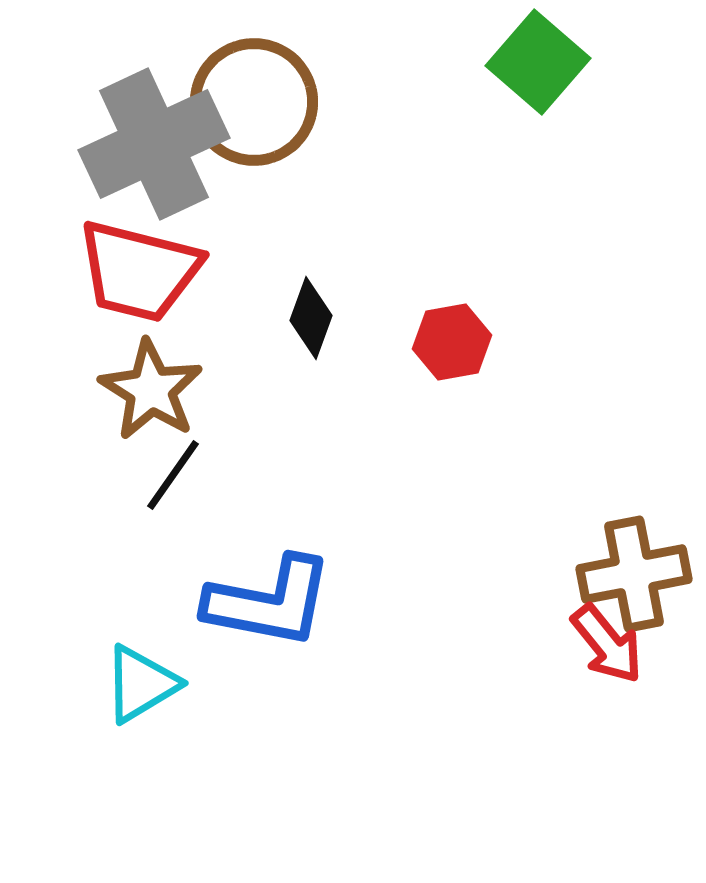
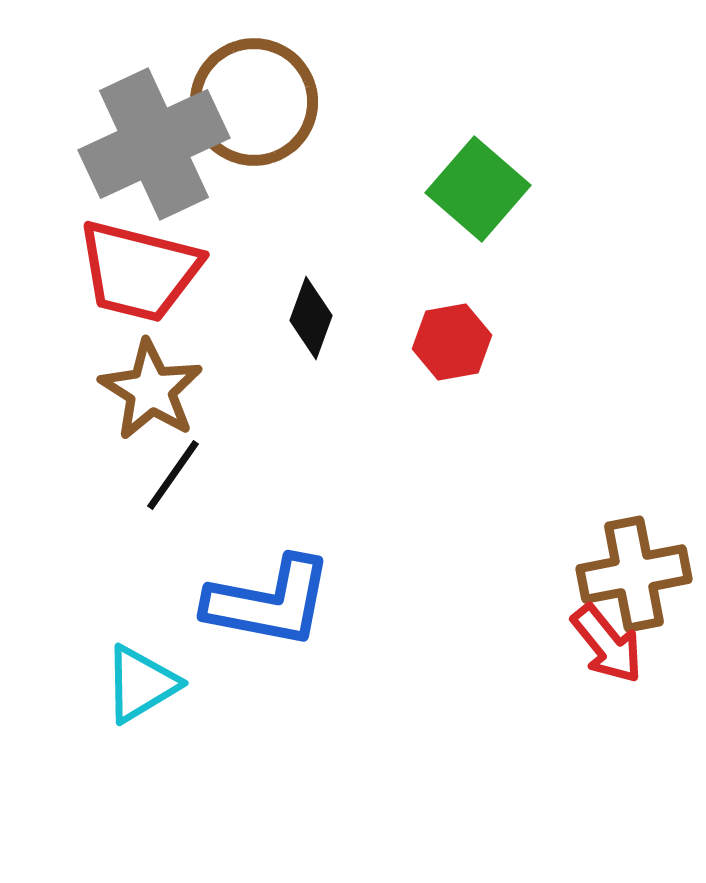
green square: moved 60 px left, 127 px down
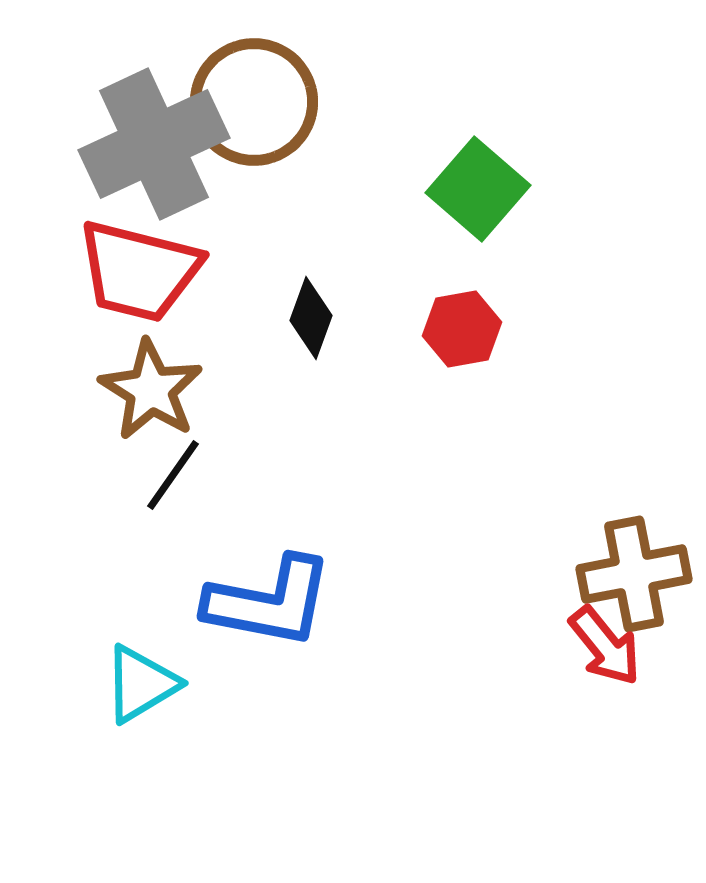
red hexagon: moved 10 px right, 13 px up
red arrow: moved 2 px left, 2 px down
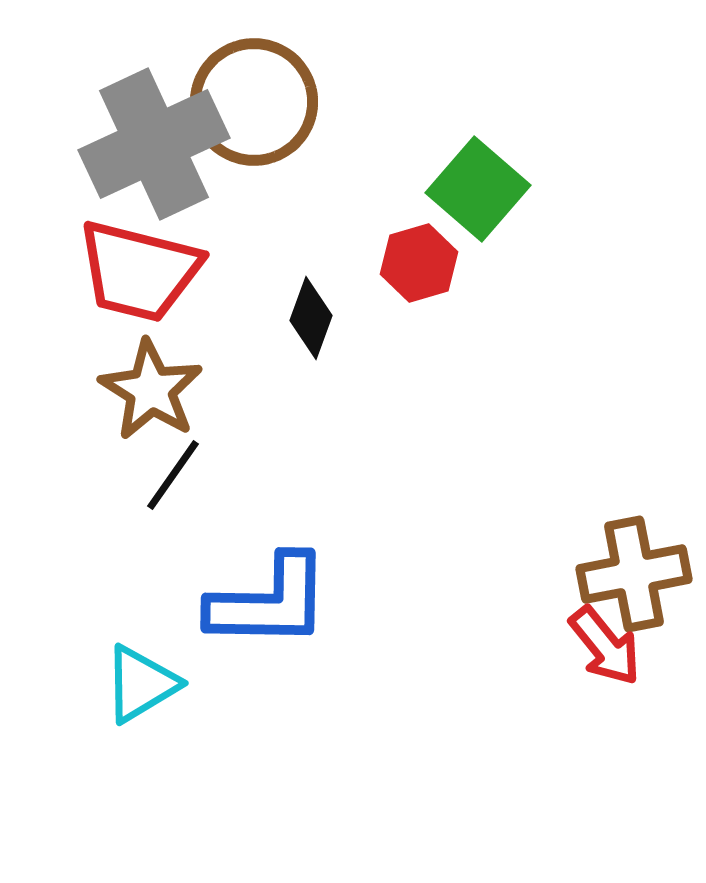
red hexagon: moved 43 px left, 66 px up; rotated 6 degrees counterclockwise
blue L-shape: rotated 10 degrees counterclockwise
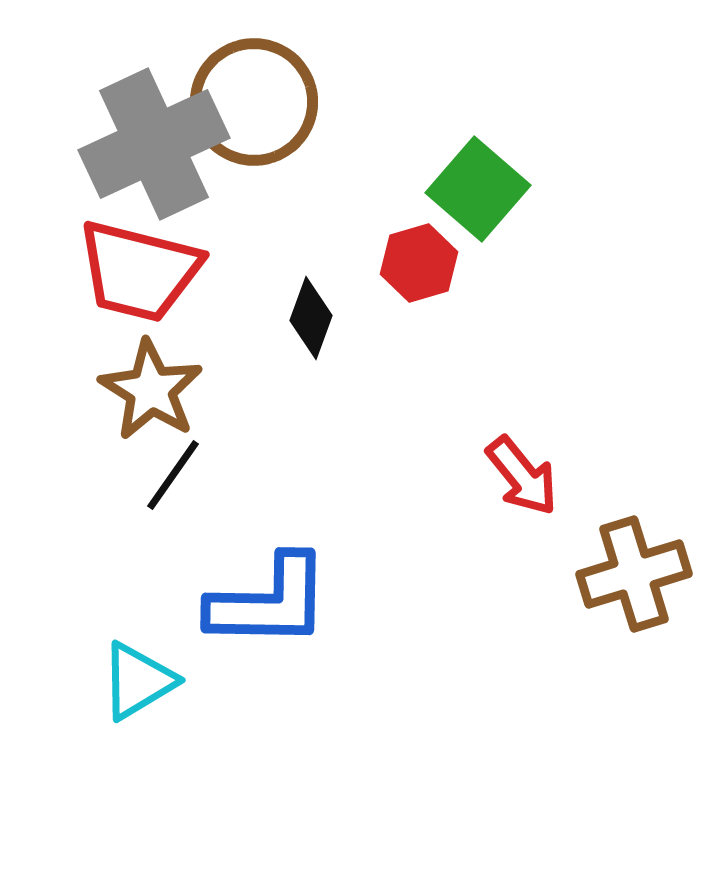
brown cross: rotated 6 degrees counterclockwise
red arrow: moved 83 px left, 170 px up
cyan triangle: moved 3 px left, 3 px up
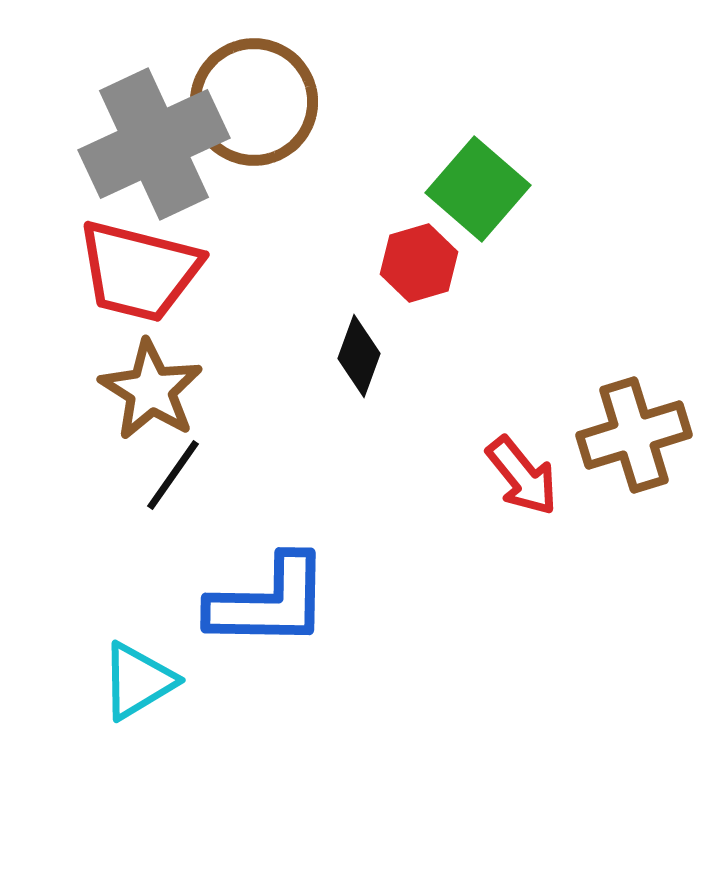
black diamond: moved 48 px right, 38 px down
brown cross: moved 139 px up
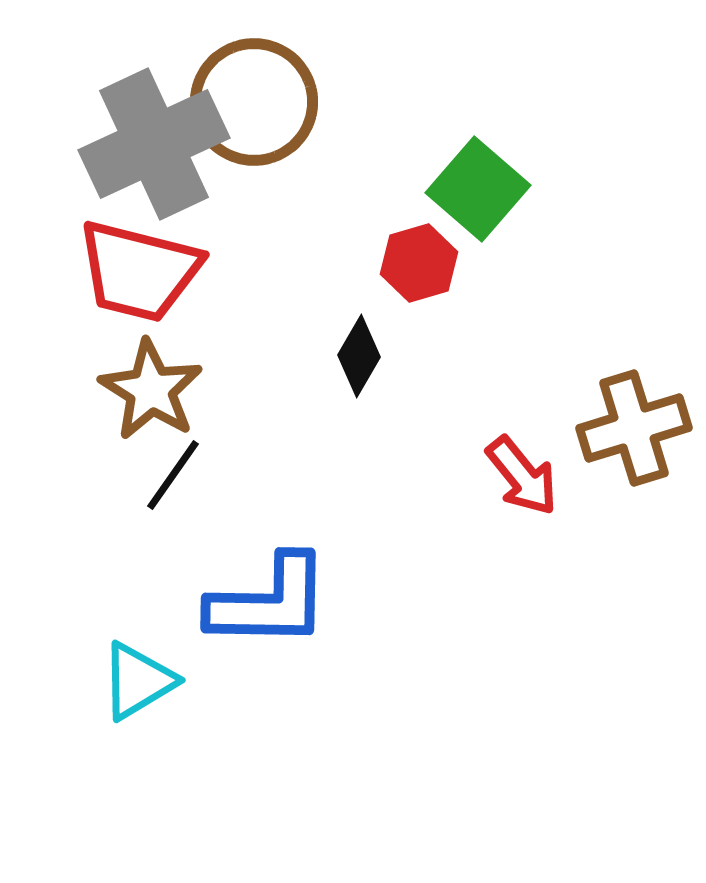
black diamond: rotated 10 degrees clockwise
brown cross: moved 7 px up
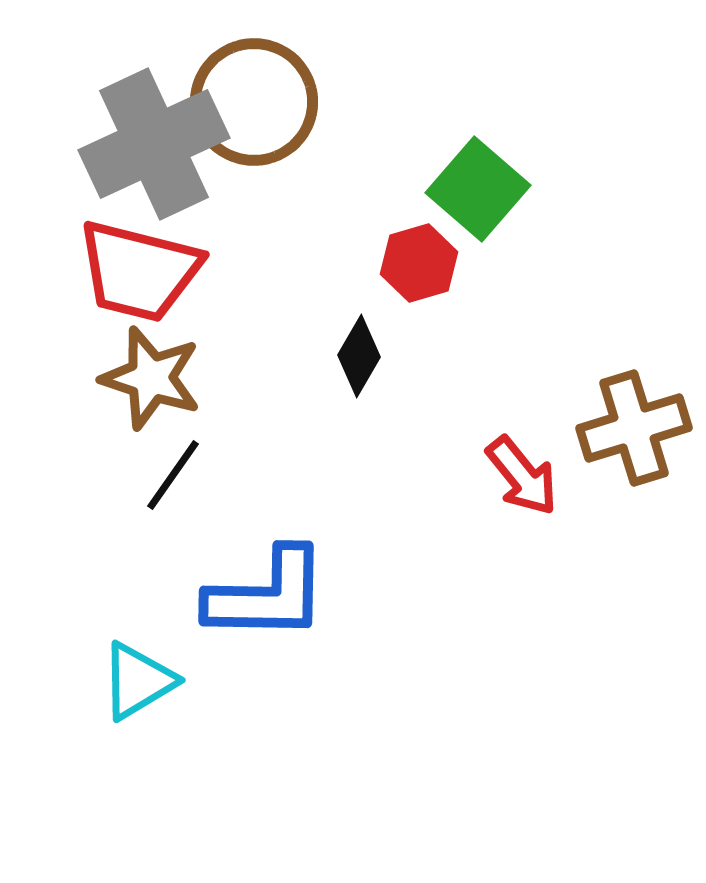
brown star: moved 12 px up; rotated 14 degrees counterclockwise
blue L-shape: moved 2 px left, 7 px up
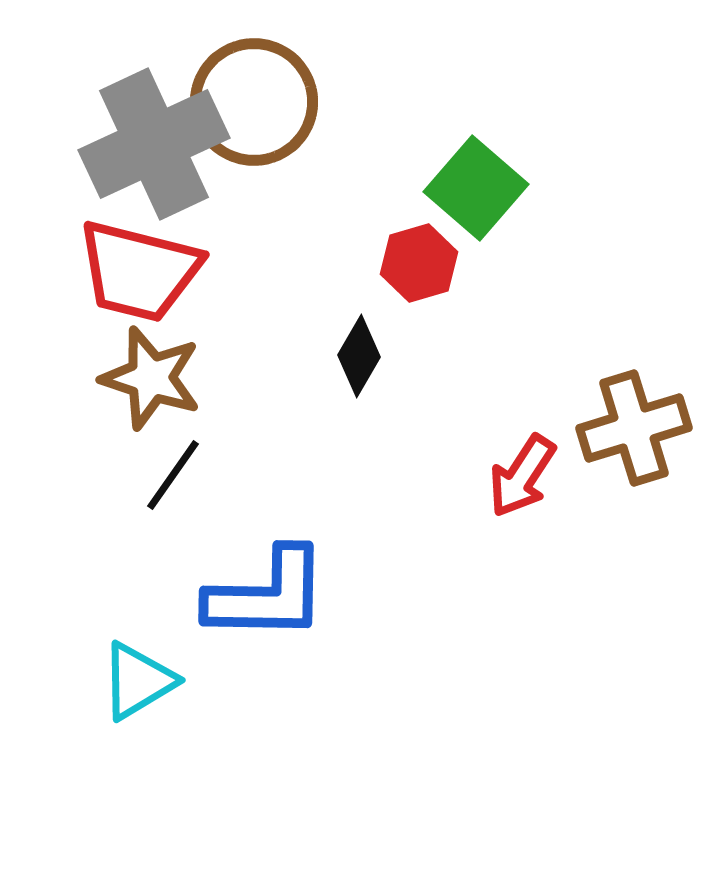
green square: moved 2 px left, 1 px up
red arrow: rotated 72 degrees clockwise
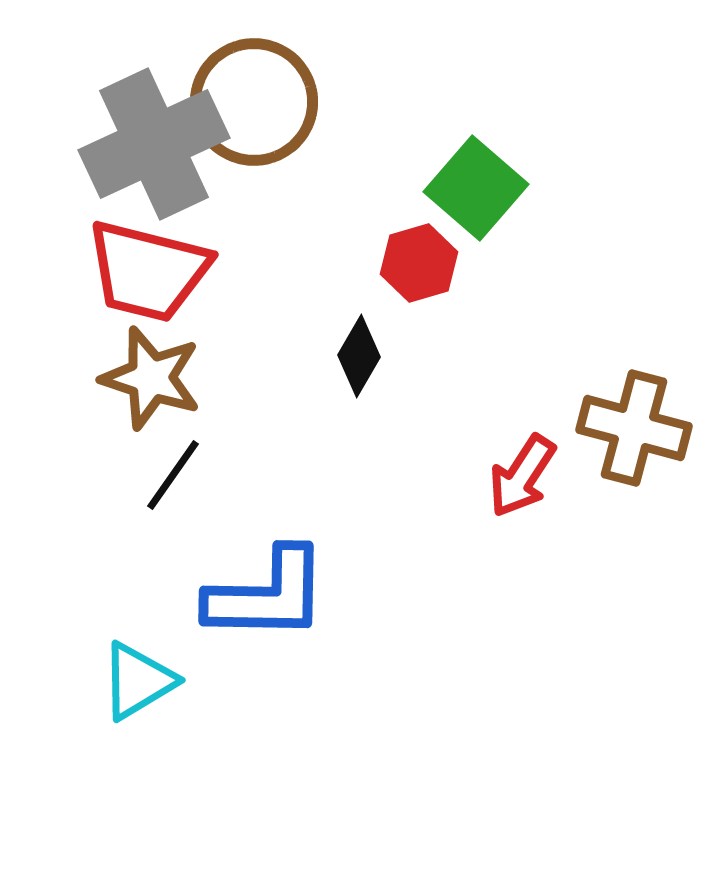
red trapezoid: moved 9 px right
brown cross: rotated 32 degrees clockwise
